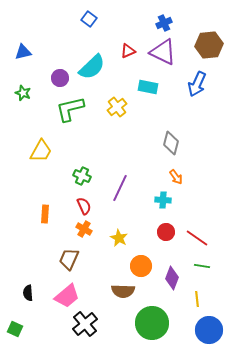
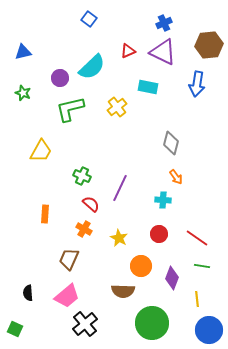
blue arrow: rotated 15 degrees counterclockwise
red semicircle: moved 7 px right, 2 px up; rotated 24 degrees counterclockwise
red circle: moved 7 px left, 2 px down
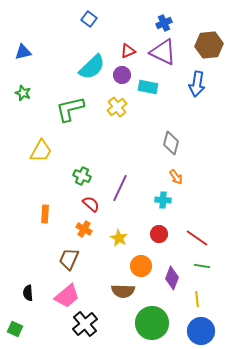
purple circle: moved 62 px right, 3 px up
blue circle: moved 8 px left, 1 px down
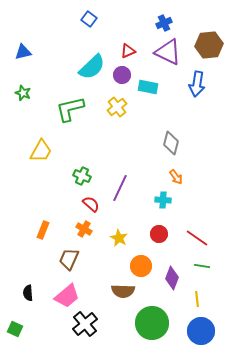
purple triangle: moved 5 px right
orange rectangle: moved 2 px left, 16 px down; rotated 18 degrees clockwise
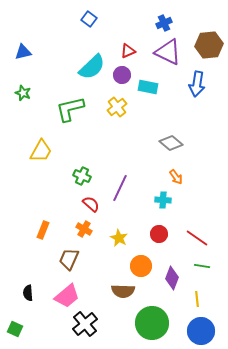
gray diamond: rotated 65 degrees counterclockwise
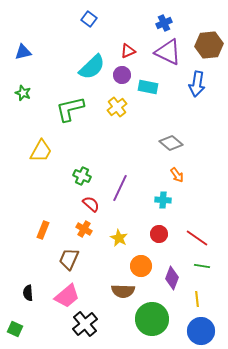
orange arrow: moved 1 px right, 2 px up
green circle: moved 4 px up
